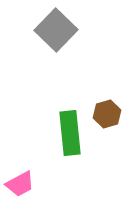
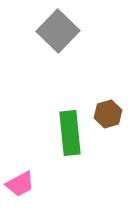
gray square: moved 2 px right, 1 px down
brown hexagon: moved 1 px right
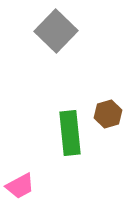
gray square: moved 2 px left
pink trapezoid: moved 2 px down
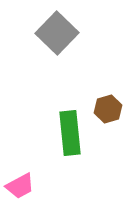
gray square: moved 1 px right, 2 px down
brown hexagon: moved 5 px up
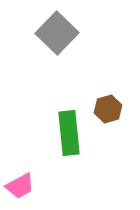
green rectangle: moved 1 px left
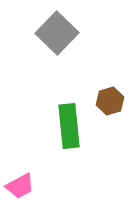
brown hexagon: moved 2 px right, 8 px up
green rectangle: moved 7 px up
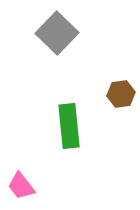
brown hexagon: moved 11 px right, 7 px up; rotated 8 degrees clockwise
pink trapezoid: moved 1 px right; rotated 80 degrees clockwise
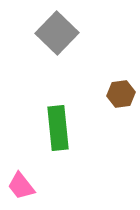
green rectangle: moved 11 px left, 2 px down
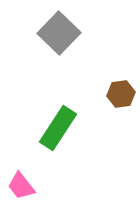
gray square: moved 2 px right
green rectangle: rotated 39 degrees clockwise
